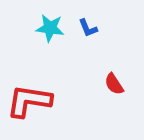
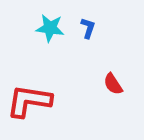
blue L-shape: rotated 140 degrees counterclockwise
red semicircle: moved 1 px left
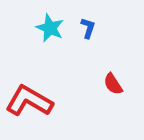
cyan star: rotated 16 degrees clockwise
red L-shape: rotated 21 degrees clockwise
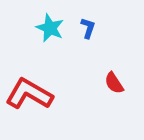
red semicircle: moved 1 px right, 1 px up
red L-shape: moved 7 px up
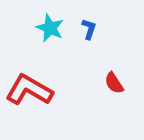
blue L-shape: moved 1 px right, 1 px down
red L-shape: moved 4 px up
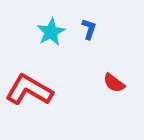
cyan star: moved 1 px right, 4 px down; rotated 20 degrees clockwise
red semicircle: rotated 20 degrees counterclockwise
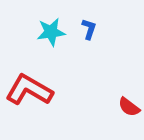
cyan star: rotated 20 degrees clockwise
red semicircle: moved 15 px right, 24 px down
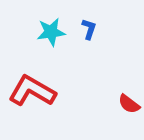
red L-shape: moved 3 px right, 1 px down
red semicircle: moved 3 px up
